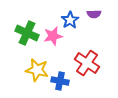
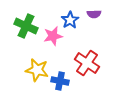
green cross: moved 1 px left, 7 px up
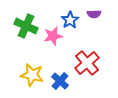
red cross: rotated 15 degrees clockwise
yellow star: moved 5 px left, 5 px down
blue cross: rotated 30 degrees clockwise
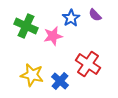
purple semicircle: moved 1 px right, 1 px down; rotated 48 degrees clockwise
blue star: moved 1 px right, 2 px up
red cross: moved 1 px right, 1 px down; rotated 15 degrees counterclockwise
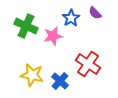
purple semicircle: moved 2 px up
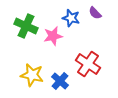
blue star: rotated 24 degrees counterclockwise
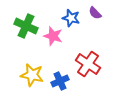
pink star: rotated 30 degrees clockwise
blue cross: rotated 24 degrees clockwise
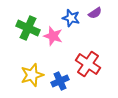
purple semicircle: rotated 80 degrees counterclockwise
green cross: moved 2 px right, 2 px down
yellow star: rotated 30 degrees counterclockwise
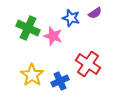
yellow star: rotated 20 degrees counterclockwise
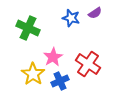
pink star: moved 21 px down; rotated 24 degrees clockwise
yellow star: moved 1 px right, 1 px up
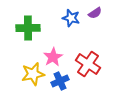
green cross: rotated 25 degrees counterclockwise
yellow star: rotated 25 degrees clockwise
